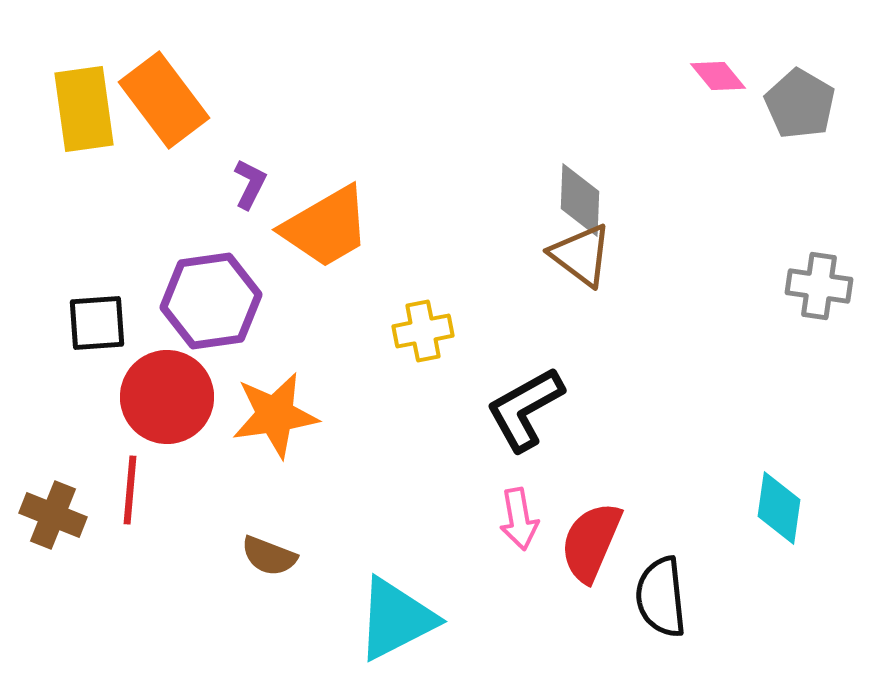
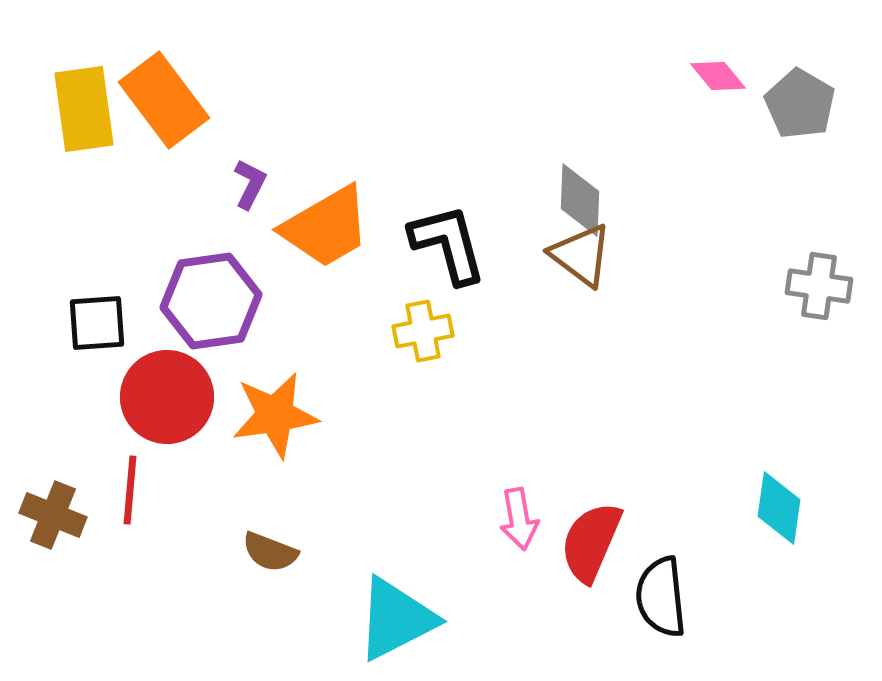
black L-shape: moved 77 px left, 165 px up; rotated 104 degrees clockwise
brown semicircle: moved 1 px right, 4 px up
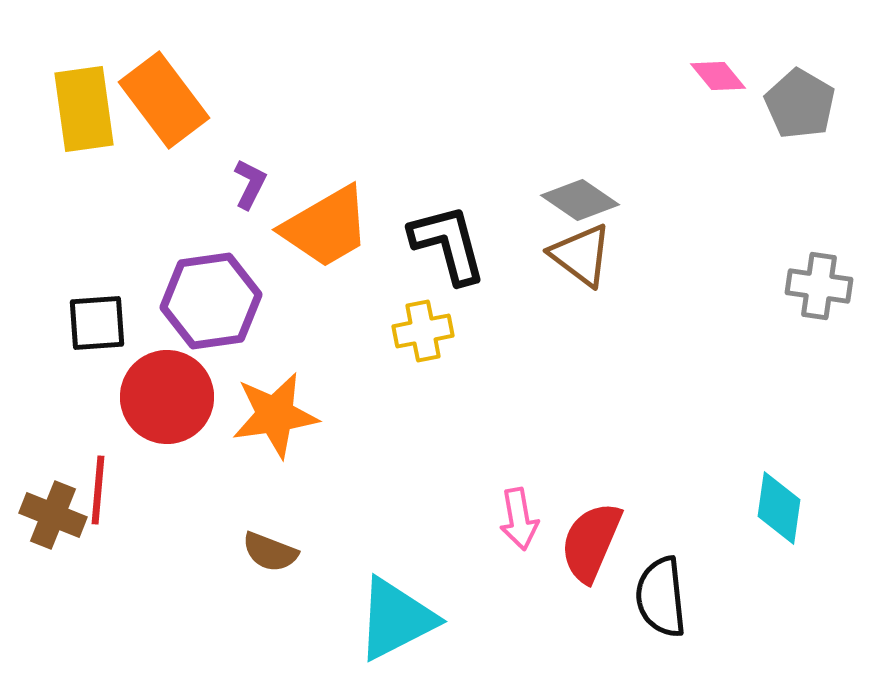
gray diamond: rotated 58 degrees counterclockwise
red line: moved 32 px left
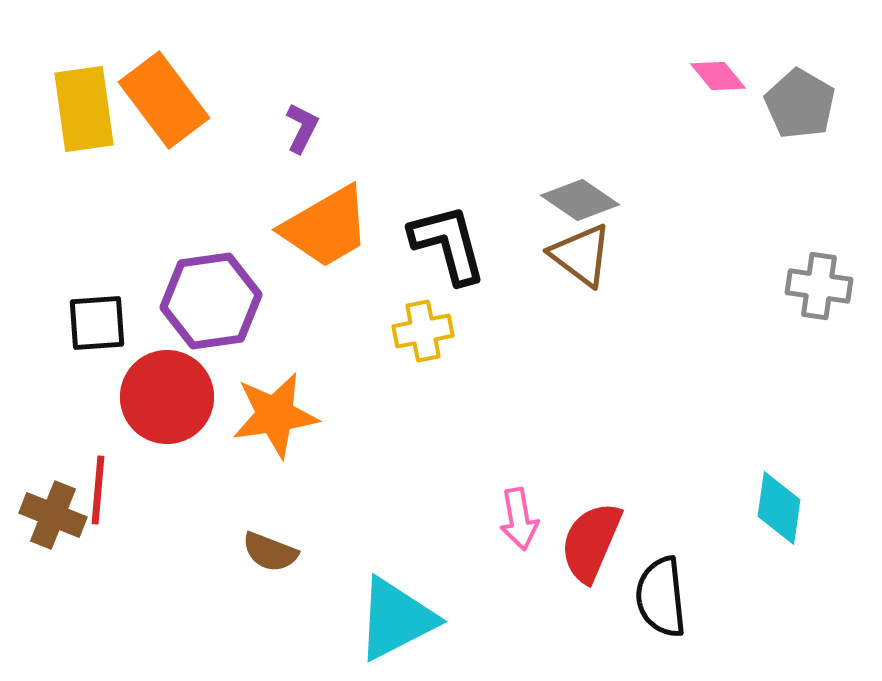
purple L-shape: moved 52 px right, 56 px up
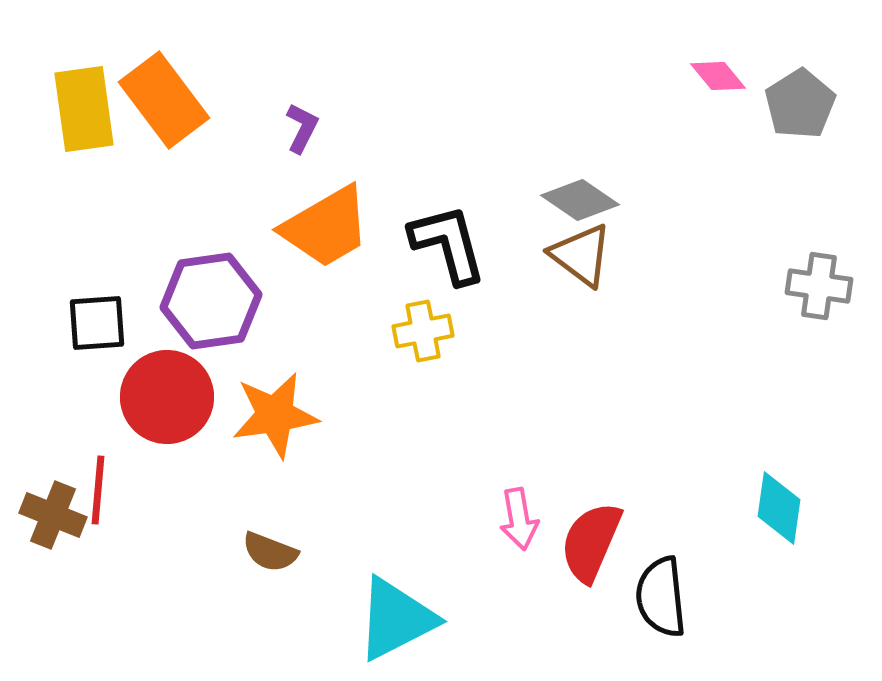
gray pentagon: rotated 10 degrees clockwise
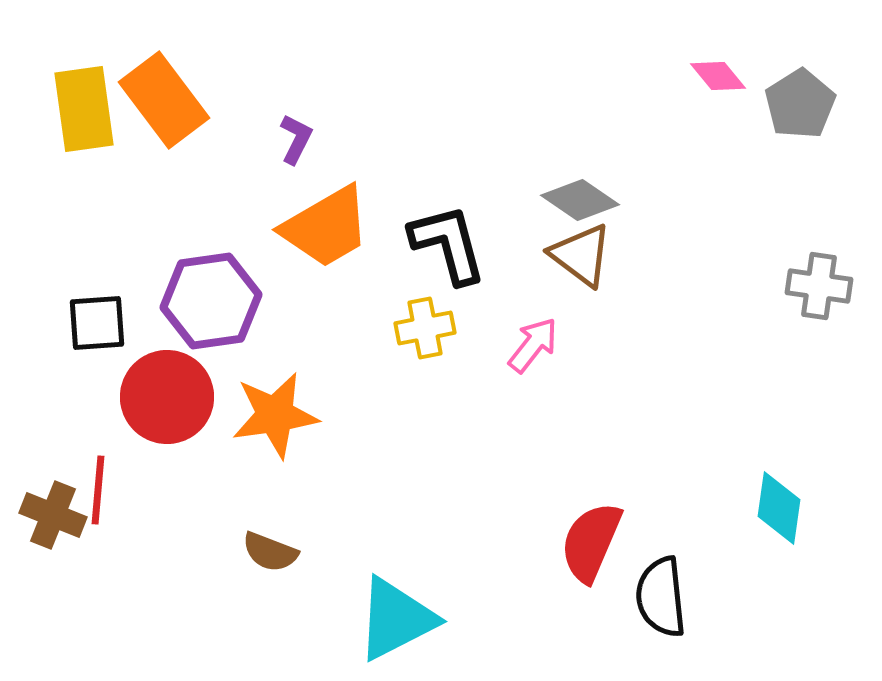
purple L-shape: moved 6 px left, 11 px down
yellow cross: moved 2 px right, 3 px up
pink arrow: moved 14 px right, 174 px up; rotated 132 degrees counterclockwise
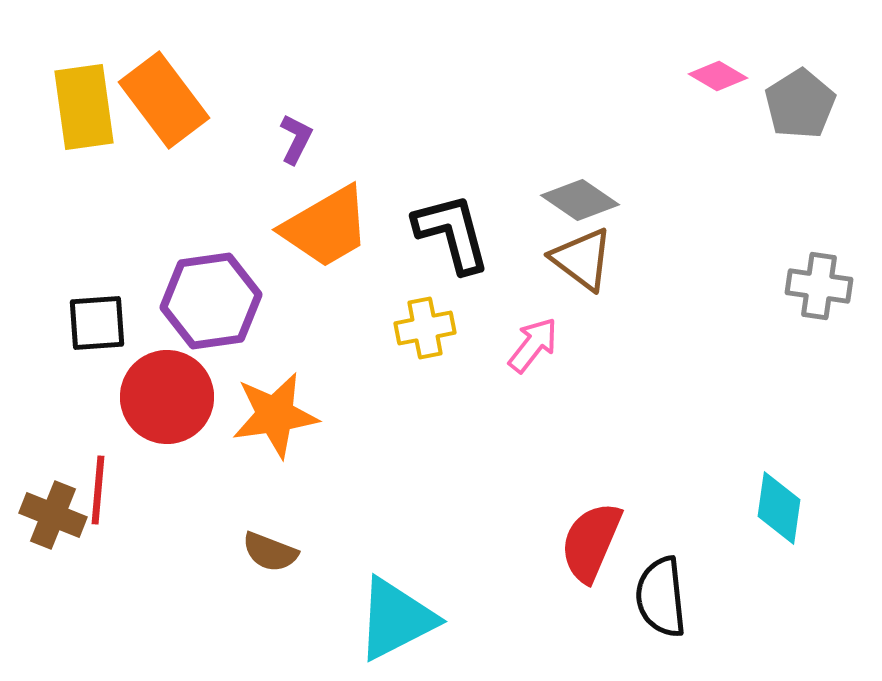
pink diamond: rotated 20 degrees counterclockwise
yellow rectangle: moved 2 px up
black L-shape: moved 4 px right, 11 px up
brown triangle: moved 1 px right, 4 px down
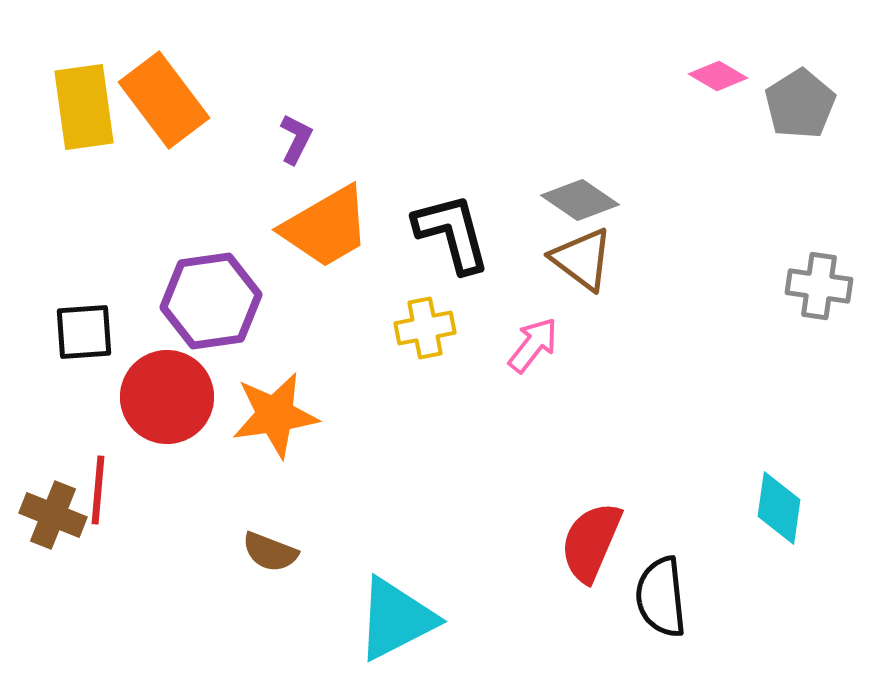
black square: moved 13 px left, 9 px down
